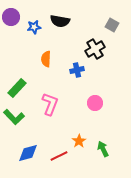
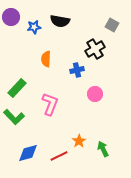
pink circle: moved 9 px up
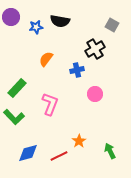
blue star: moved 2 px right
orange semicircle: rotated 35 degrees clockwise
green arrow: moved 7 px right, 2 px down
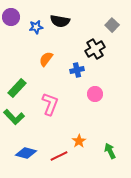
gray square: rotated 16 degrees clockwise
blue diamond: moved 2 px left; rotated 30 degrees clockwise
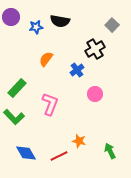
blue cross: rotated 24 degrees counterclockwise
orange star: rotated 24 degrees counterclockwise
blue diamond: rotated 45 degrees clockwise
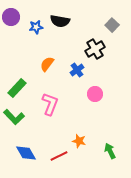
orange semicircle: moved 1 px right, 5 px down
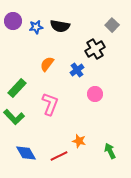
purple circle: moved 2 px right, 4 px down
black semicircle: moved 5 px down
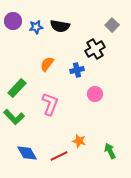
blue cross: rotated 24 degrees clockwise
blue diamond: moved 1 px right
